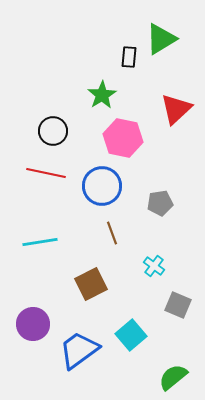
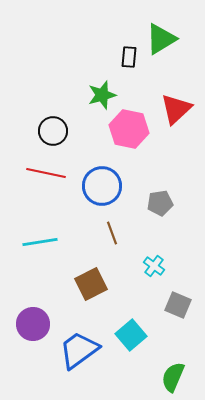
green star: rotated 16 degrees clockwise
pink hexagon: moved 6 px right, 9 px up
green semicircle: rotated 28 degrees counterclockwise
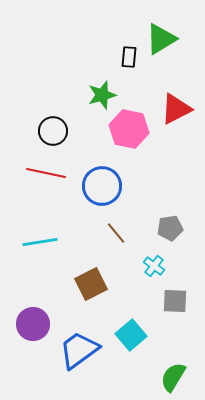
red triangle: rotated 16 degrees clockwise
gray pentagon: moved 10 px right, 25 px down
brown line: moved 4 px right; rotated 20 degrees counterclockwise
gray square: moved 3 px left, 4 px up; rotated 20 degrees counterclockwise
green semicircle: rotated 8 degrees clockwise
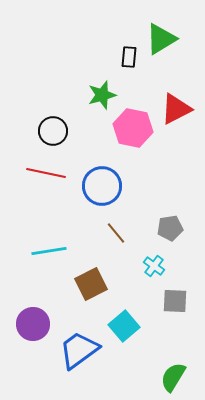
pink hexagon: moved 4 px right, 1 px up
cyan line: moved 9 px right, 9 px down
cyan square: moved 7 px left, 9 px up
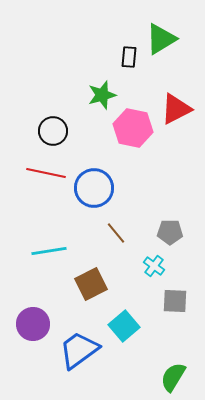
blue circle: moved 8 px left, 2 px down
gray pentagon: moved 4 px down; rotated 10 degrees clockwise
